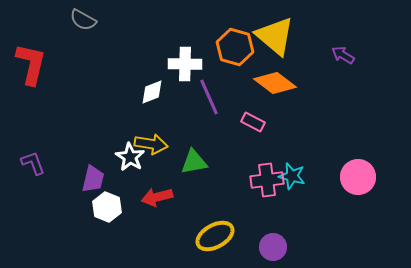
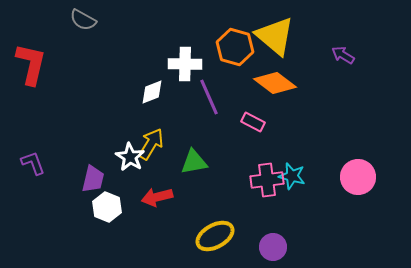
yellow arrow: rotated 68 degrees counterclockwise
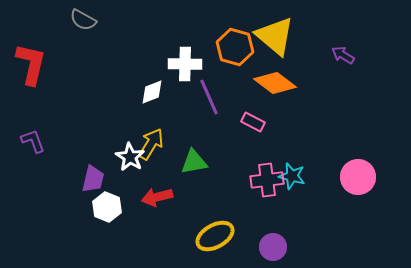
purple L-shape: moved 22 px up
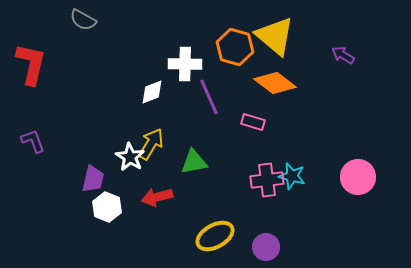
pink rectangle: rotated 10 degrees counterclockwise
purple circle: moved 7 px left
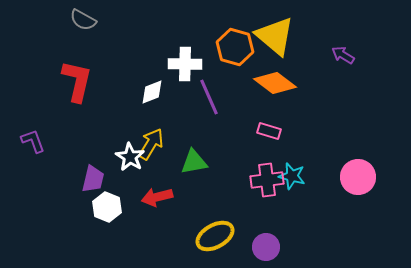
red L-shape: moved 46 px right, 17 px down
pink rectangle: moved 16 px right, 9 px down
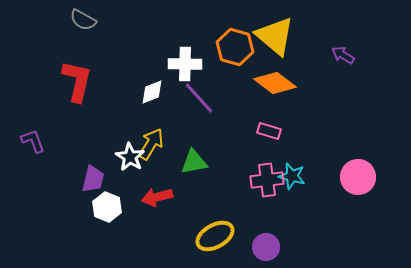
purple line: moved 10 px left, 1 px down; rotated 18 degrees counterclockwise
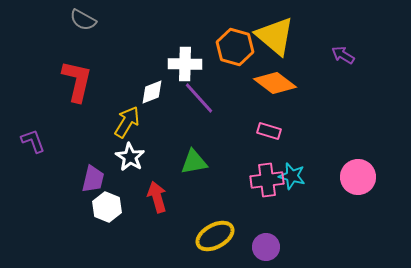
yellow arrow: moved 24 px left, 22 px up
red arrow: rotated 88 degrees clockwise
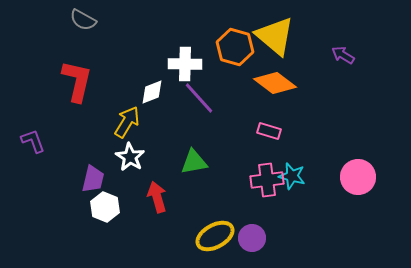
white hexagon: moved 2 px left
purple circle: moved 14 px left, 9 px up
